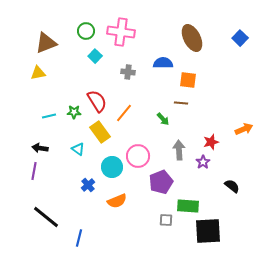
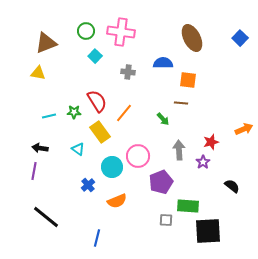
yellow triangle: rotated 21 degrees clockwise
blue line: moved 18 px right
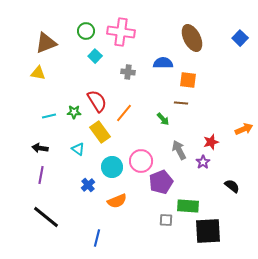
gray arrow: rotated 24 degrees counterclockwise
pink circle: moved 3 px right, 5 px down
purple line: moved 7 px right, 4 px down
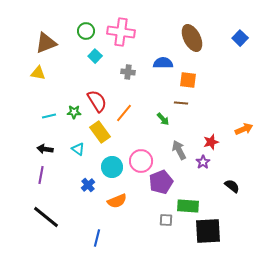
black arrow: moved 5 px right, 1 px down
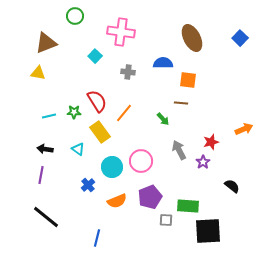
green circle: moved 11 px left, 15 px up
purple pentagon: moved 11 px left, 15 px down
